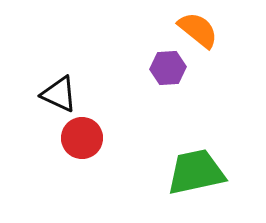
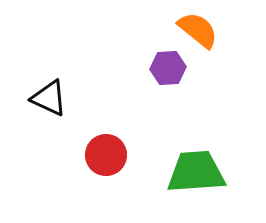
black triangle: moved 10 px left, 4 px down
red circle: moved 24 px right, 17 px down
green trapezoid: rotated 8 degrees clockwise
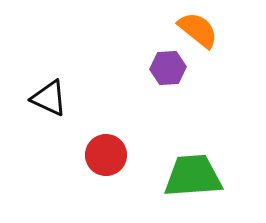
green trapezoid: moved 3 px left, 4 px down
